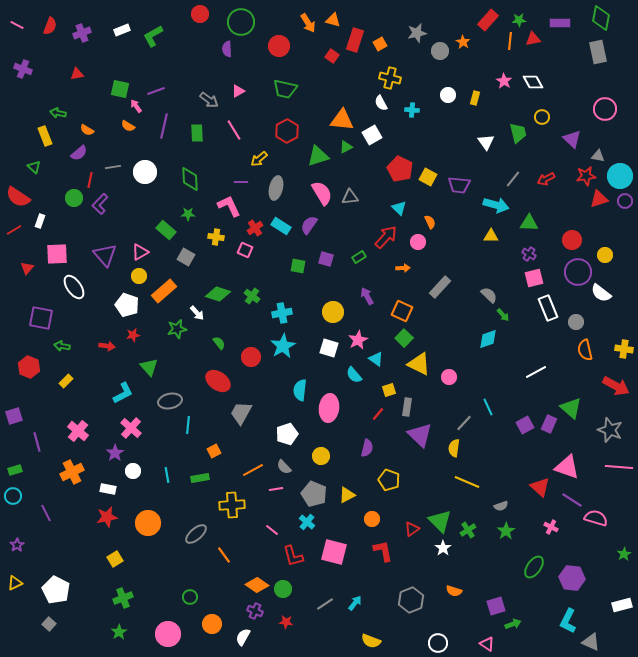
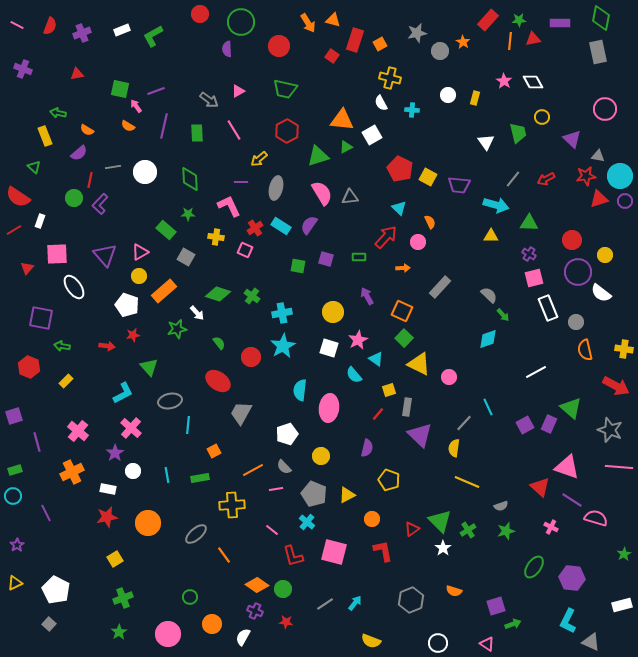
green rectangle at (359, 257): rotated 32 degrees clockwise
green star at (506, 531): rotated 18 degrees clockwise
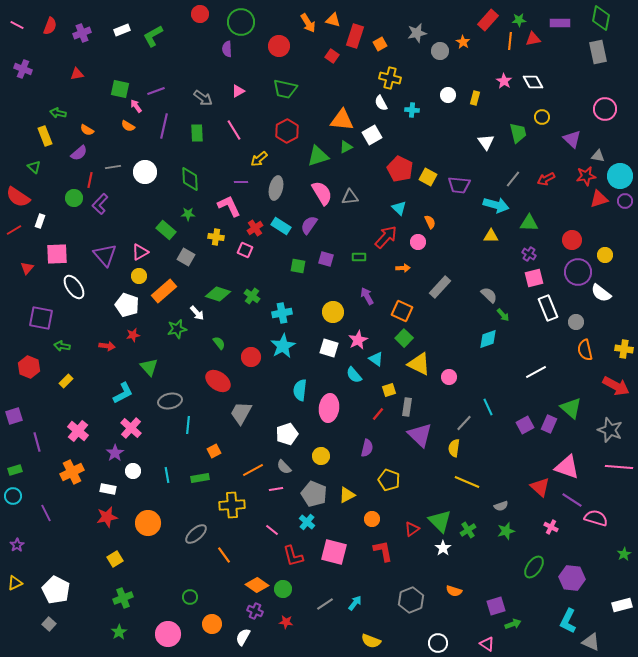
red rectangle at (355, 40): moved 4 px up
gray arrow at (209, 100): moved 6 px left, 2 px up
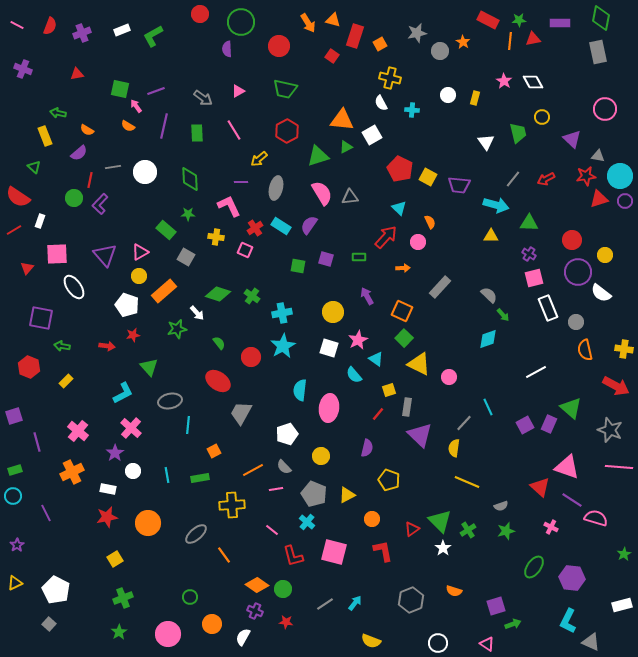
red rectangle at (488, 20): rotated 75 degrees clockwise
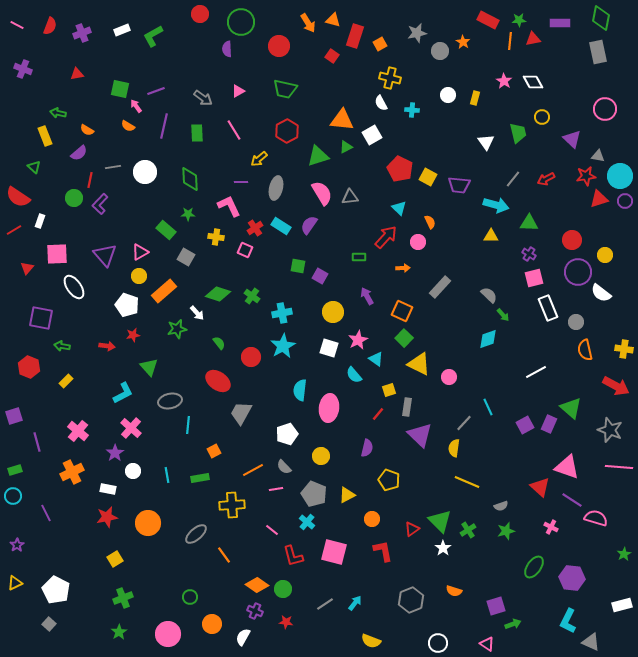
purple square at (326, 259): moved 6 px left, 17 px down; rotated 14 degrees clockwise
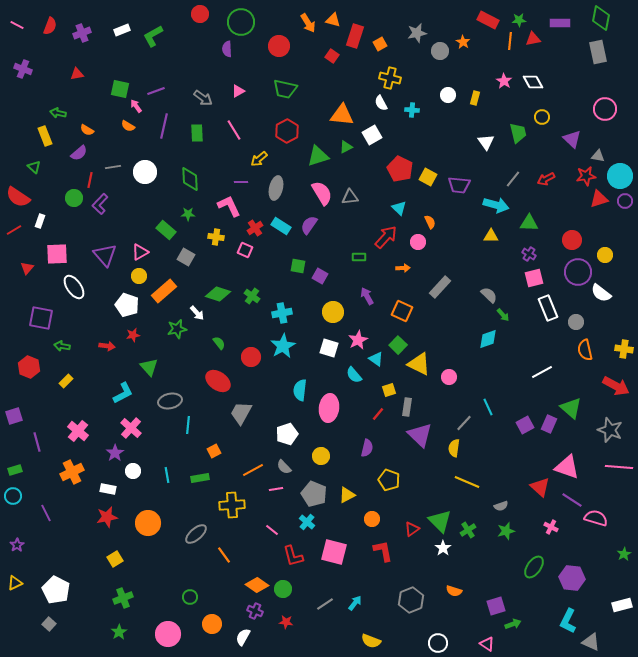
orange triangle at (342, 120): moved 5 px up
green square at (404, 338): moved 6 px left, 7 px down
white line at (536, 372): moved 6 px right
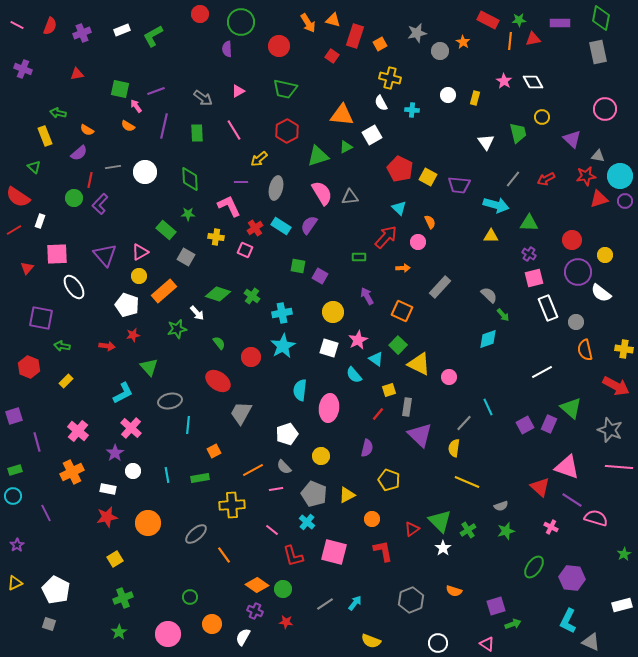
gray square at (49, 624): rotated 24 degrees counterclockwise
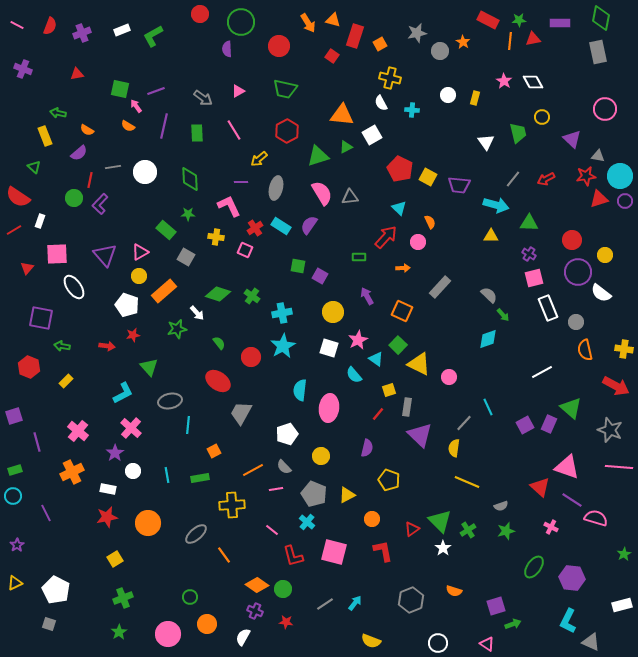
orange circle at (212, 624): moved 5 px left
